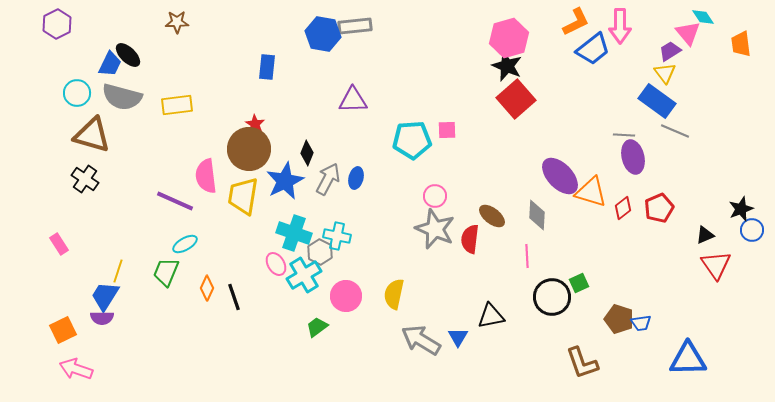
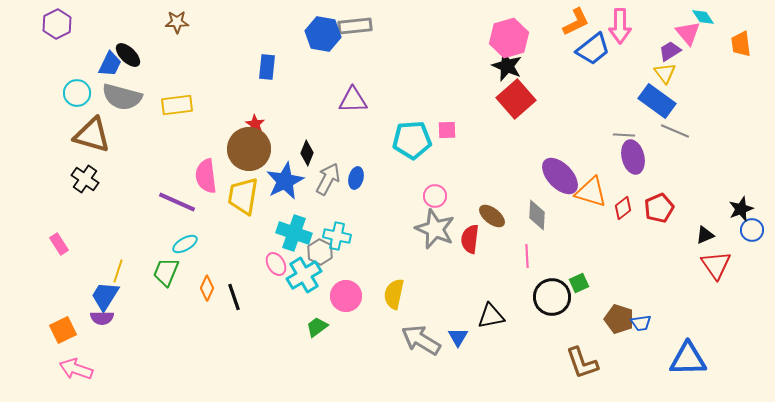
purple line at (175, 201): moved 2 px right, 1 px down
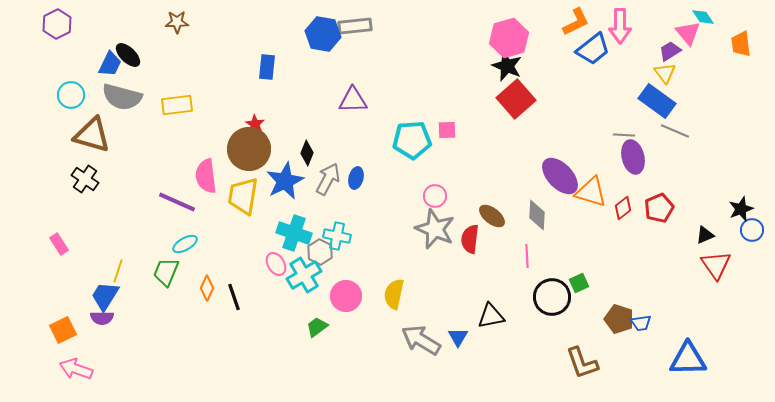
cyan circle at (77, 93): moved 6 px left, 2 px down
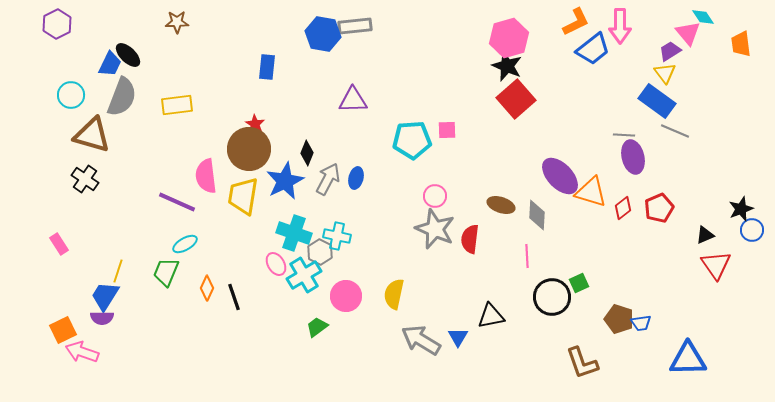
gray semicircle at (122, 97): rotated 84 degrees counterclockwise
brown ellipse at (492, 216): moved 9 px right, 11 px up; rotated 20 degrees counterclockwise
pink arrow at (76, 369): moved 6 px right, 17 px up
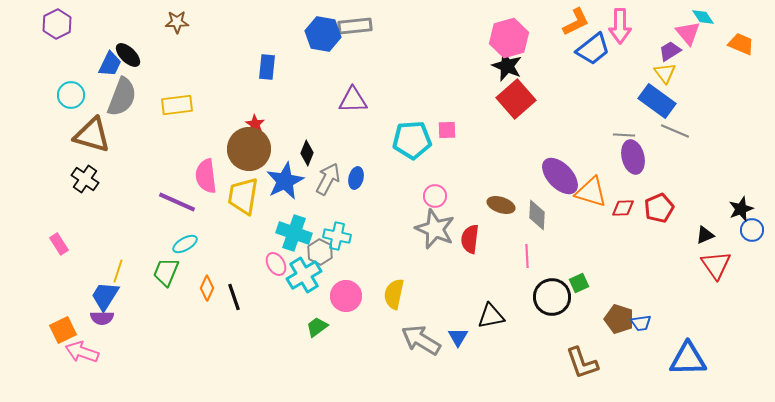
orange trapezoid at (741, 44): rotated 120 degrees clockwise
red diamond at (623, 208): rotated 35 degrees clockwise
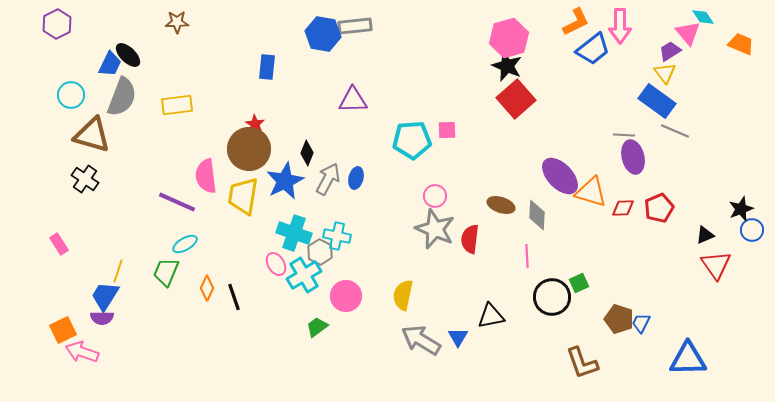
yellow semicircle at (394, 294): moved 9 px right, 1 px down
blue trapezoid at (641, 323): rotated 125 degrees clockwise
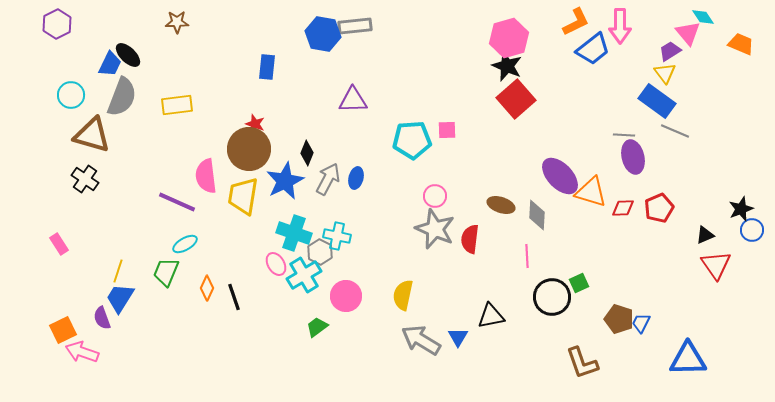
red star at (255, 124): rotated 12 degrees counterclockwise
blue trapezoid at (105, 296): moved 15 px right, 2 px down
purple semicircle at (102, 318): rotated 70 degrees clockwise
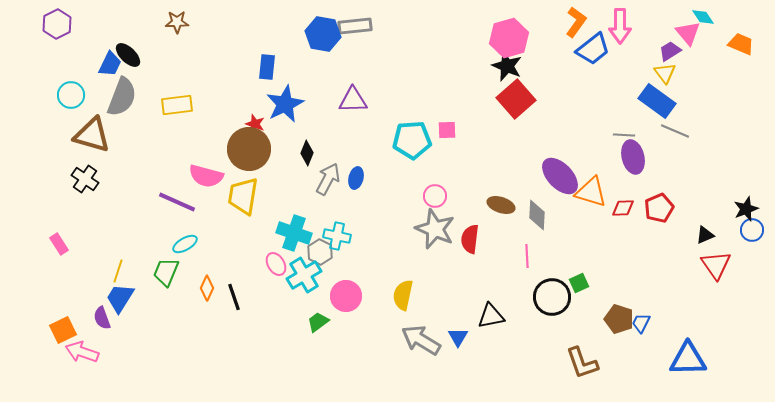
orange L-shape at (576, 22): rotated 28 degrees counterclockwise
pink semicircle at (206, 176): rotated 68 degrees counterclockwise
blue star at (285, 181): moved 77 px up
black star at (741, 209): moved 5 px right
green trapezoid at (317, 327): moved 1 px right, 5 px up
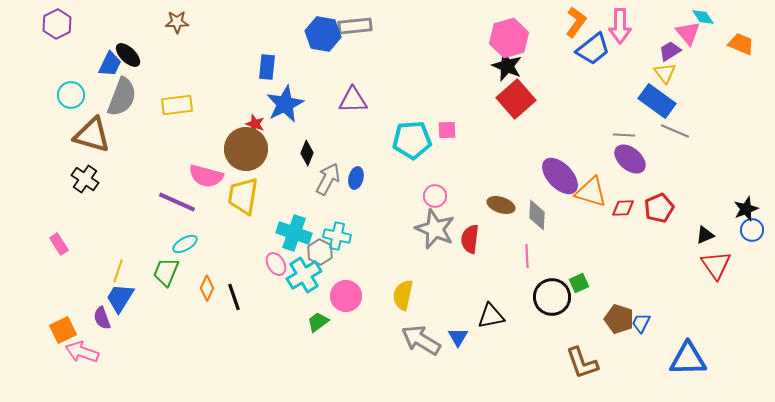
brown circle at (249, 149): moved 3 px left
purple ellipse at (633, 157): moved 3 px left, 2 px down; rotated 36 degrees counterclockwise
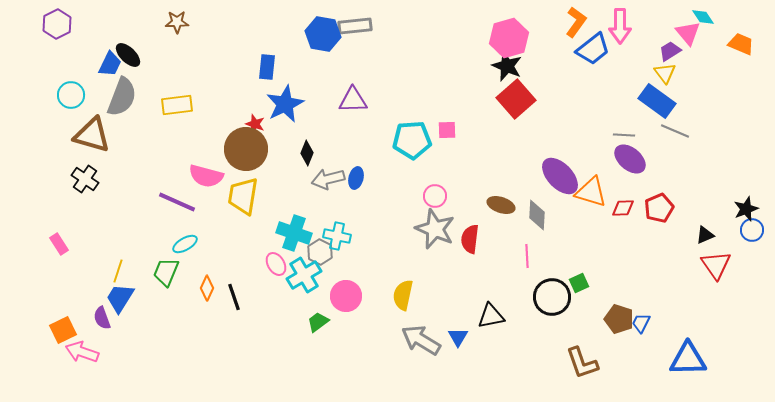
gray arrow at (328, 179): rotated 132 degrees counterclockwise
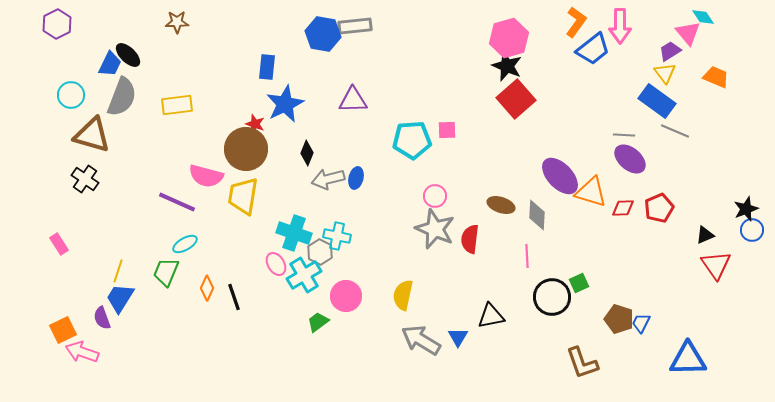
orange trapezoid at (741, 44): moved 25 px left, 33 px down
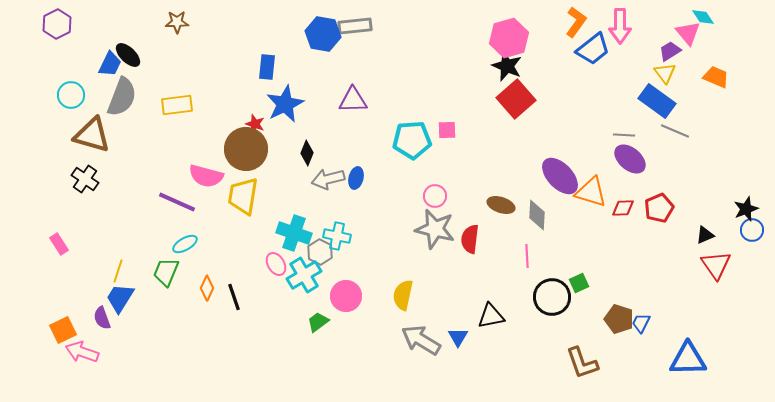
gray star at (435, 229): rotated 9 degrees counterclockwise
